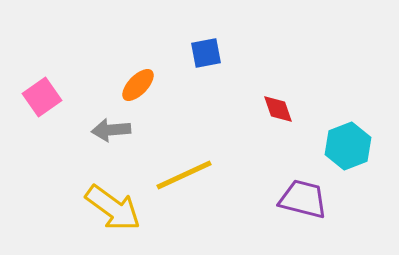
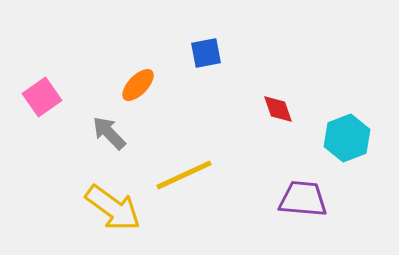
gray arrow: moved 2 px left, 3 px down; rotated 51 degrees clockwise
cyan hexagon: moved 1 px left, 8 px up
purple trapezoid: rotated 9 degrees counterclockwise
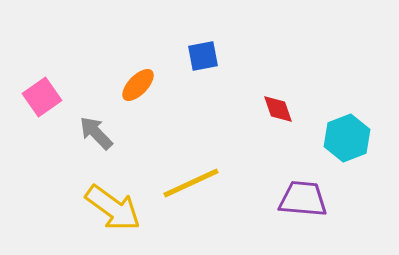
blue square: moved 3 px left, 3 px down
gray arrow: moved 13 px left
yellow line: moved 7 px right, 8 px down
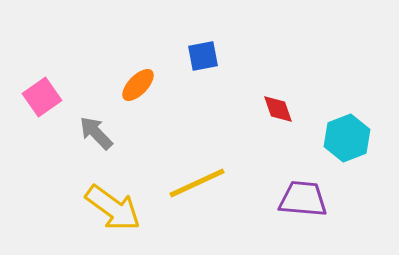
yellow line: moved 6 px right
